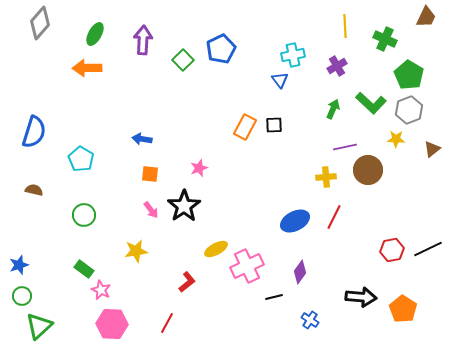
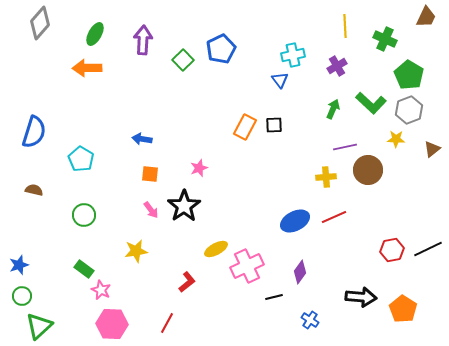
red line at (334, 217): rotated 40 degrees clockwise
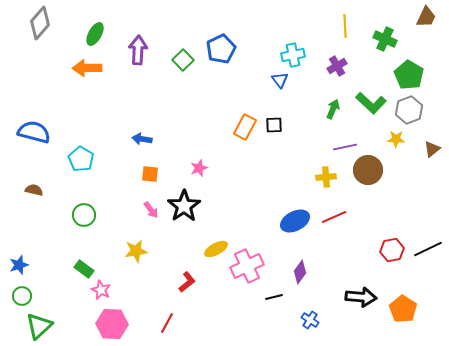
purple arrow at (143, 40): moved 5 px left, 10 px down
blue semicircle at (34, 132): rotated 92 degrees counterclockwise
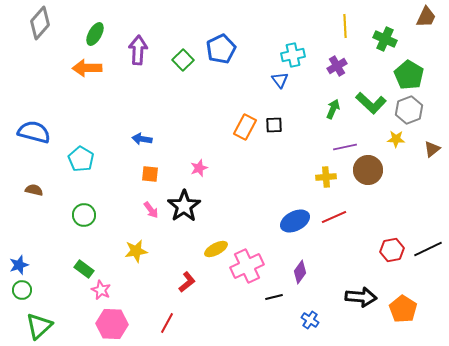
green circle at (22, 296): moved 6 px up
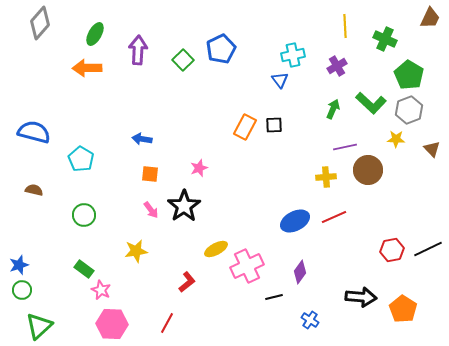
brown trapezoid at (426, 17): moved 4 px right, 1 px down
brown triangle at (432, 149): rotated 36 degrees counterclockwise
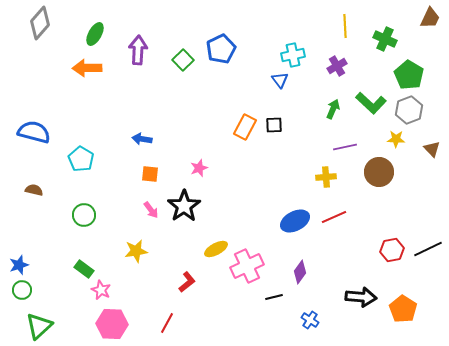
brown circle at (368, 170): moved 11 px right, 2 px down
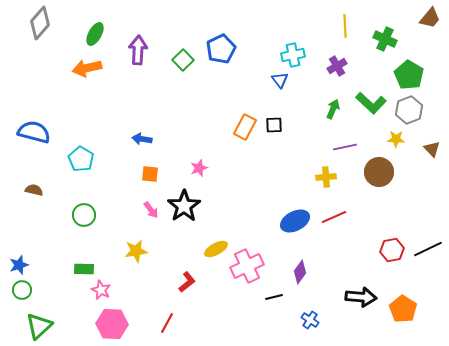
brown trapezoid at (430, 18): rotated 15 degrees clockwise
orange arrow at (87, 68): rotated 12 degrees counterclockwise
green rectangle at (84, 269): rotated 36 degrees counterclockwise
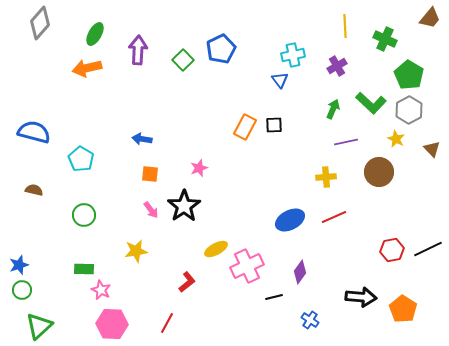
gray hexagon at (409, 110): rotated 8 degrees counterclockwise
yellow star at (396, 139): rotated 24 degrees clockwise
purple line at (345, 147): moved 1 px right, 5 px up
blue ellipse at (295, 221): moved 5 px left, 1 px up
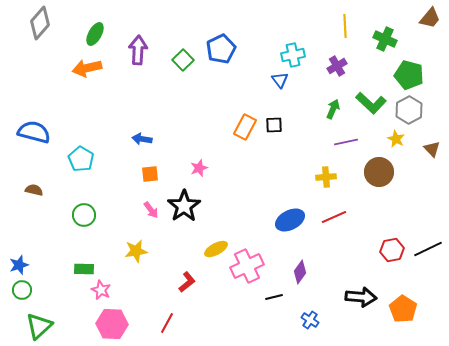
green pentagon at (409, 75): rotated 16 degrees counterclockwise
orange square at (150, 174): rotated 12 degrees counterclockwise
